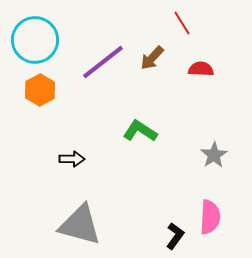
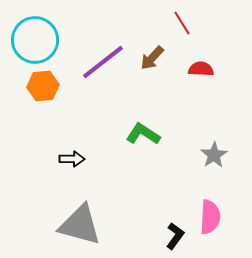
orange hexagon: moved 3 px right, 4 px up; rotated 24 degrees clockwise
green L-shape: moved 3 px right, 3 px down
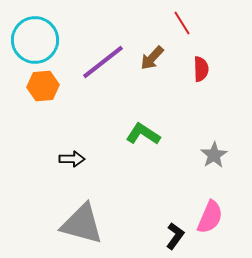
red semicircle: rotated 85 degrees clockwise
pink semicircle: rotated 20 degrees clockwise
gray triangle: moved 2 px right, 1 px up
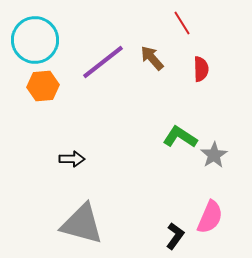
brown arrow: rotated 96 degrees clockwise
green L-shape: moved 37 px right, 3 px down
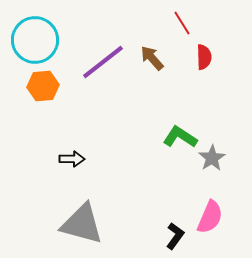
red semicircle: moved 3 px right, 12 px up
gray star: moved 2 px left, 3 px down
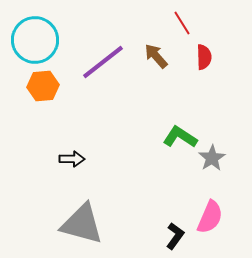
brown arrow: moved 4 px right, 2 px up
